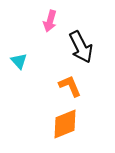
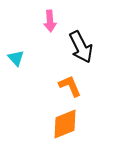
pink arrow: rotated 20 degrees counterclockwise
cyan triangle: moved 3 px left, 3 px up
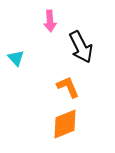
orange L-shape: moved 2 px left, 1 px down
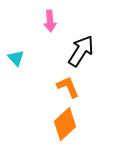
black arrow: moved 4 px down; rotated 120 degrees counterclockwise
orange diamond: rotated 20 degrees counterclockwise
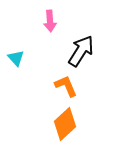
orange L-shape: moved 2 px left, 1 px up
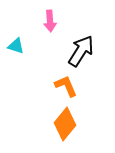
cyan triangle: moved 12 px up; rotated 30 degrees counterclockwise
orange diamond: rotated 8 degrees counterclockwise
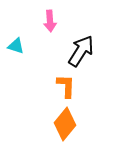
orange L-shape: rotated 25 degrees clockwise
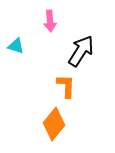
orange diamond: moved 11 px left
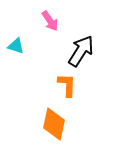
pink arrow: rotated 30 degrees counterclockwise
orange L-shape: moved 1 px right, 1 px up
orange diamond: rotated 28 degrees counterclockwise
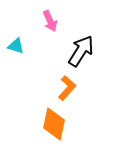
pink arrow: rotated 10 degrees clockwise
orange L-shape: moved 3 px down; rotated 40 degrees clockwise
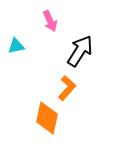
cyan triangle: rotated 30 degrees counterclockwise
black arrow: moved 1 px left
orange diamond: moved 7 px left, 6 px up
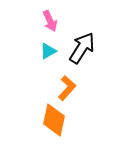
cyan triangle: moved 32 px right, 5 px down; rotated 18 degrees counterclockwise
black arrow: moved 2 px right, 3 px up
orange diamond: moved 7 px right, 2 px down
